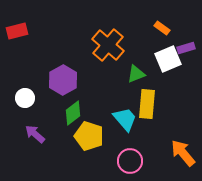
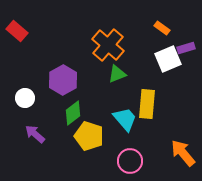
red rectangle: rotated 55 degrees clockwise
green triangle: moved 19 px left
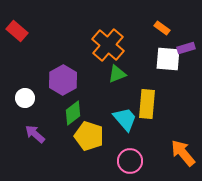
white square: rotated 28 degrees clockwise
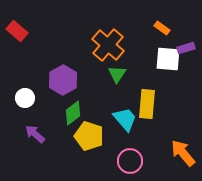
green triangle: rotated 36 degrees counterclockwise
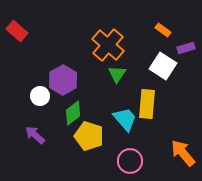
orange rectangle: moved 1 px right, 2 px down
white square: moved 5 px left, 7 px down; rotated 28 degrees clockwise
white circle: moved 15 px right, 2 px up
purple arrow: moved 1 px down
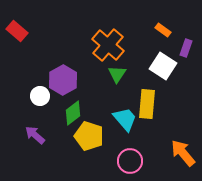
purple rectangle: rotated 54 degrees counterclockwise
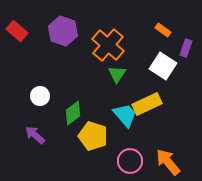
purple hexagon: moved 49 px up; rotated 12 degrees counterclockwise
yellow rectangle: rotated 60 degrees clockwise
cyan trapezoid: moved 4 px up
yellow pentagon: moved 4 px right
orange arrow: moved 15 px left, 9 px down
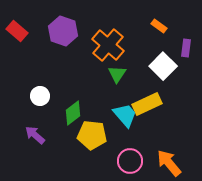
orange rectangle: moved 4 px left, 4 px up
purple rectangle: rotated 12 degrees counterclockwise
white square: rotated 12 degrees clockwise
yellow pentagon: moved 1 px left, 1 px up; rotated 12 degrees counterclockwise
orange arrow: moved 1 px right, 1 px down
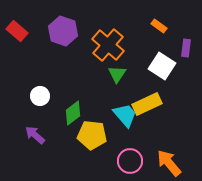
white square: moved 1 px left; rotated 12 degrees counterclockwise
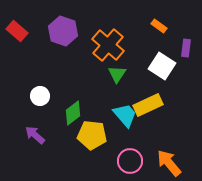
yellow rectangle: moved 1 px right, 1 px down
